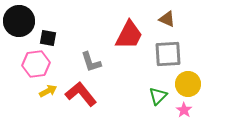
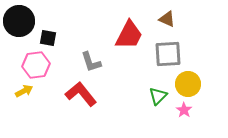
pink hexagon: moved 1 px down
yellow arrow: moved 24 px left
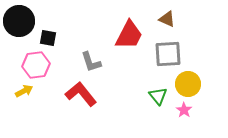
green triangle: rotated 24 degrees counterclockwise
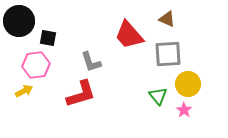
red trapezoid: rotated 112 degrees clockwise
red L-shape: rotated 112 degrees clockwise
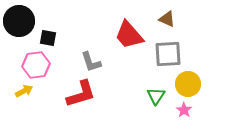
green triangle: moved 2 px left; rotated 12 degrees clockwise
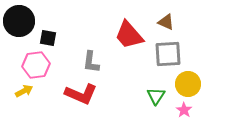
brown triangle: moved 1 px left, 3 px down
gray L-shape: rotated 25 degrees clockwise
red L-shape: rotated 40 degrees clockwise
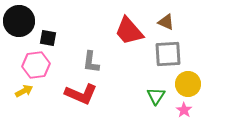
red trapezoid: moved 4 px up
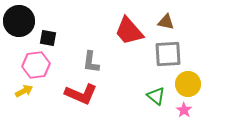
brown triangle: rotated 12 degrees counterclockwise
green triangle: rotated 24 degrees counterclockwise
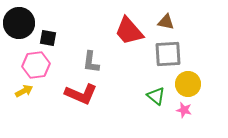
black circle: moved 2 px down
pink star: rotated 21 degrees counterclockwise
